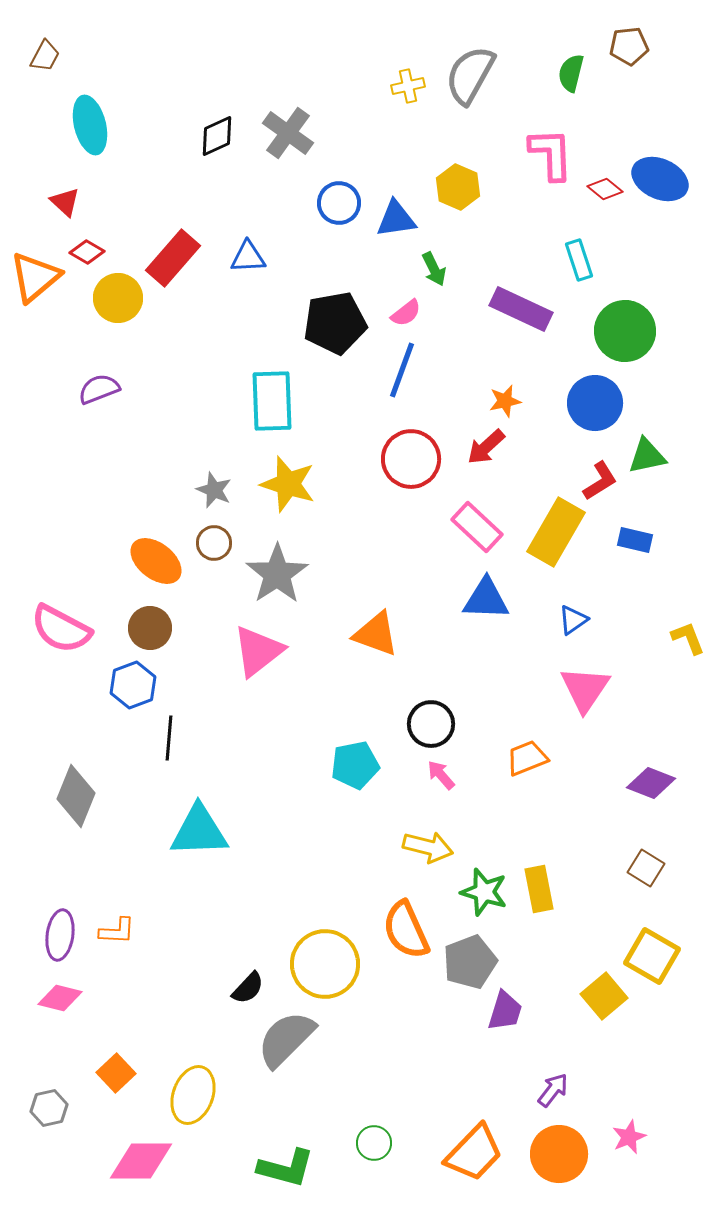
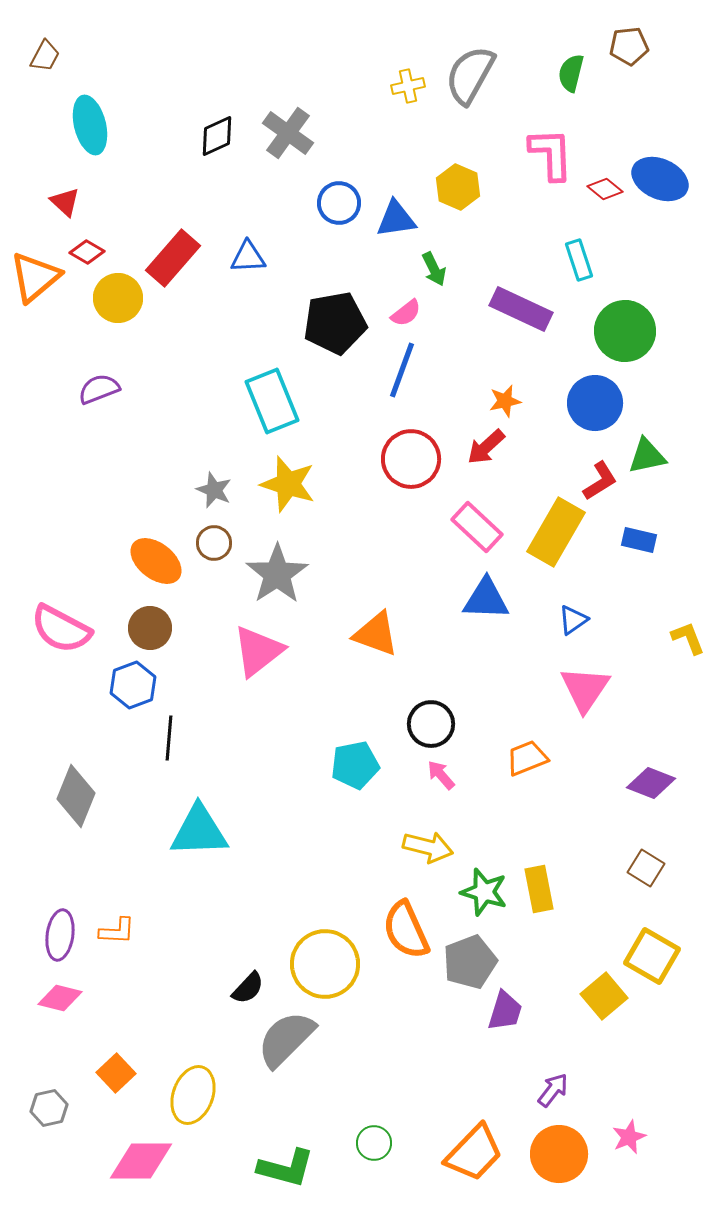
cyan rectangle at (272, 401): rotated 20 degrees counterclockwise
blue rectangle at (635, 540): moved 4 px right
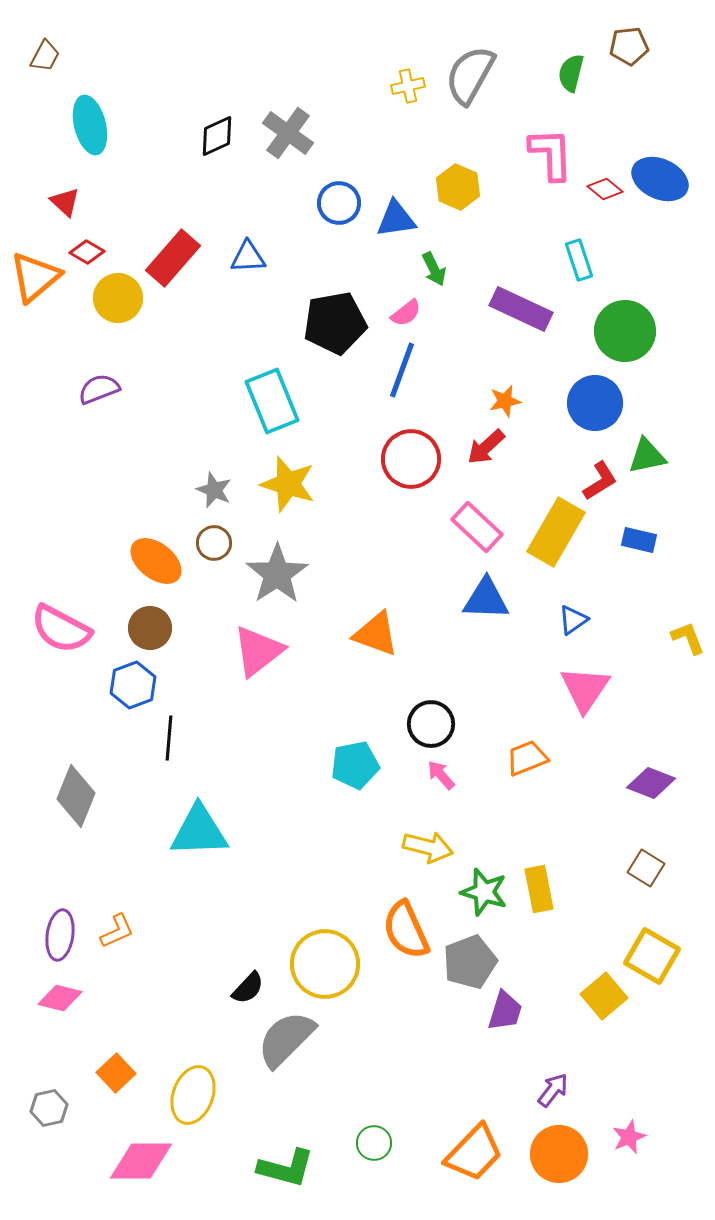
orange L-shape at (117, 931): rotated 27 degrees counterclockwise
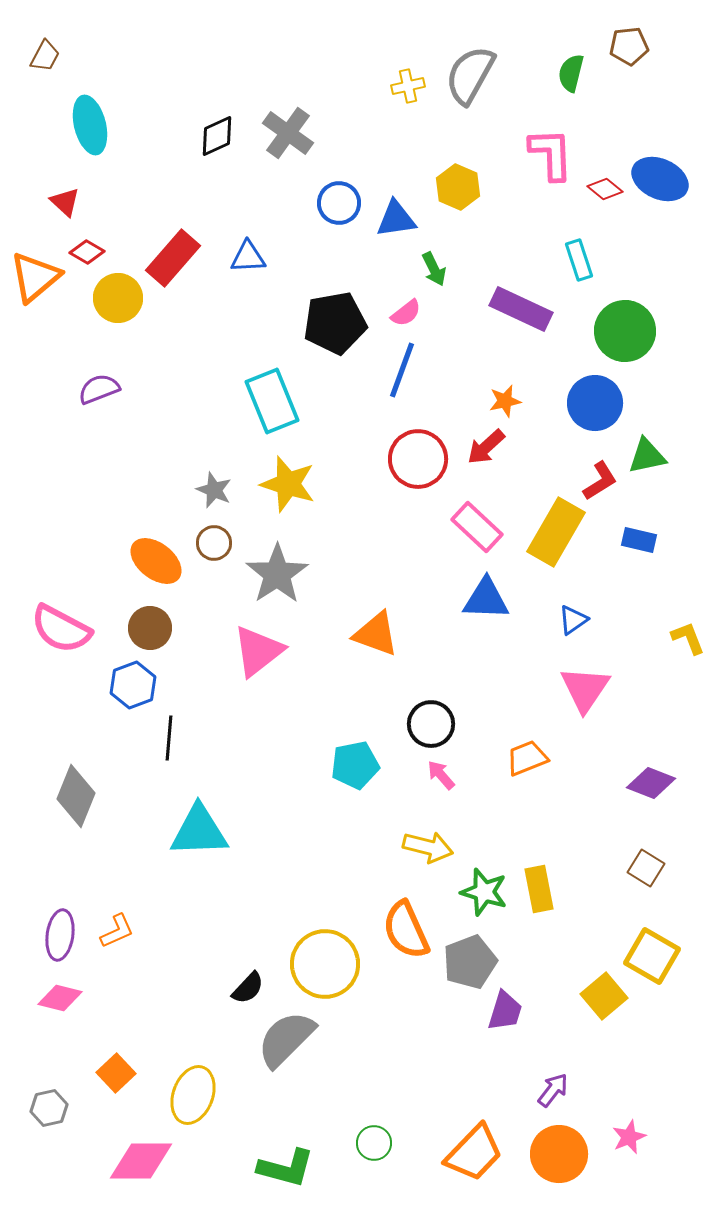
red circle at (411, 459): moved 7 px right
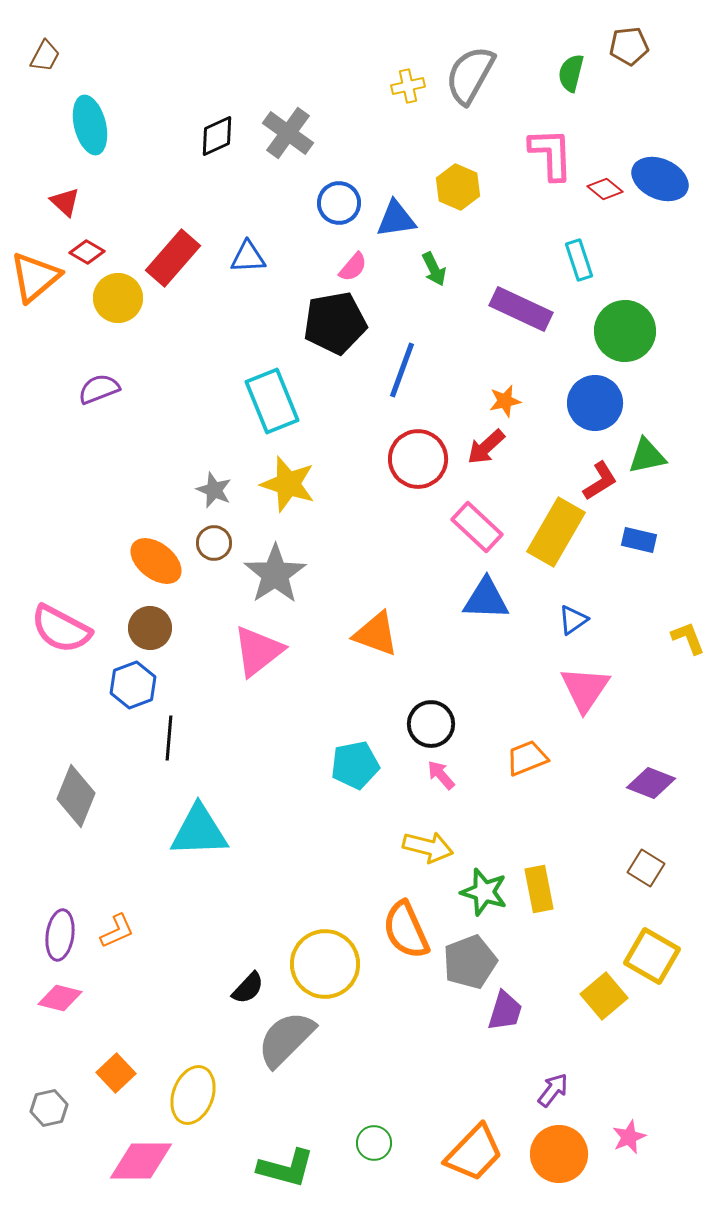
pink semicircle at (406, 313): moved 53 px left, 46 px up; rotated 12 degrees counterclockwise
gray star at (277, 574): moved 2 px left
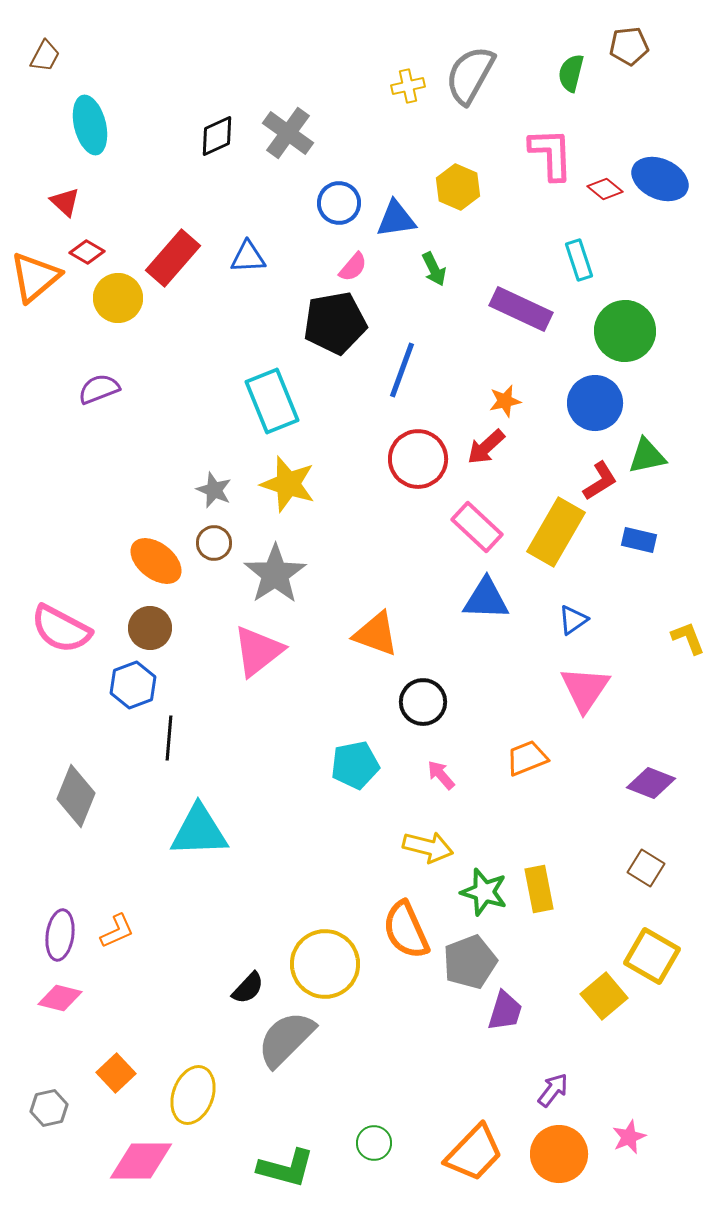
black circle at (431, 724): moved 8 px left, 22 px up
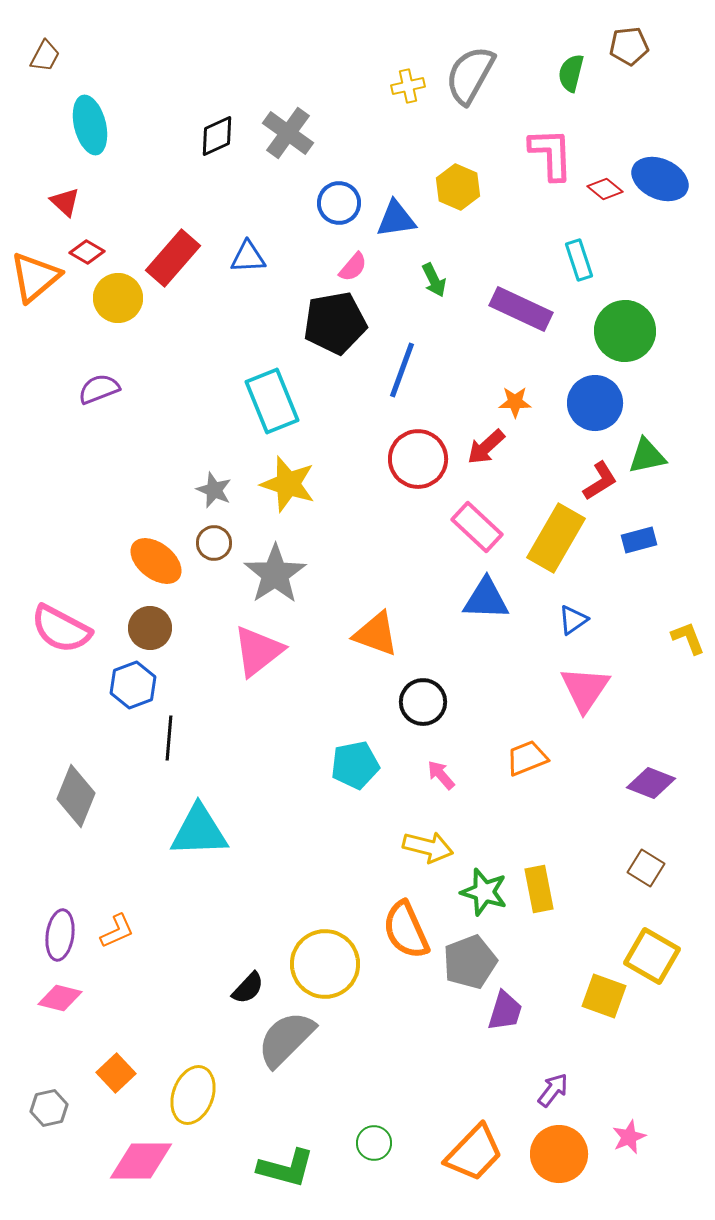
green arrow at (434, 269): moved 11 px down
orange star at (505, 401): moved 10 px right, 1 px down; rotated 12 degrees clockwise
yellow rectangle at (556, 532): moved 6 px down
blue rectangle at (639, 540): rotated 28 degrees counterclockwise
yellow square at (604, 996): rotated 30 degrees counterclockwise
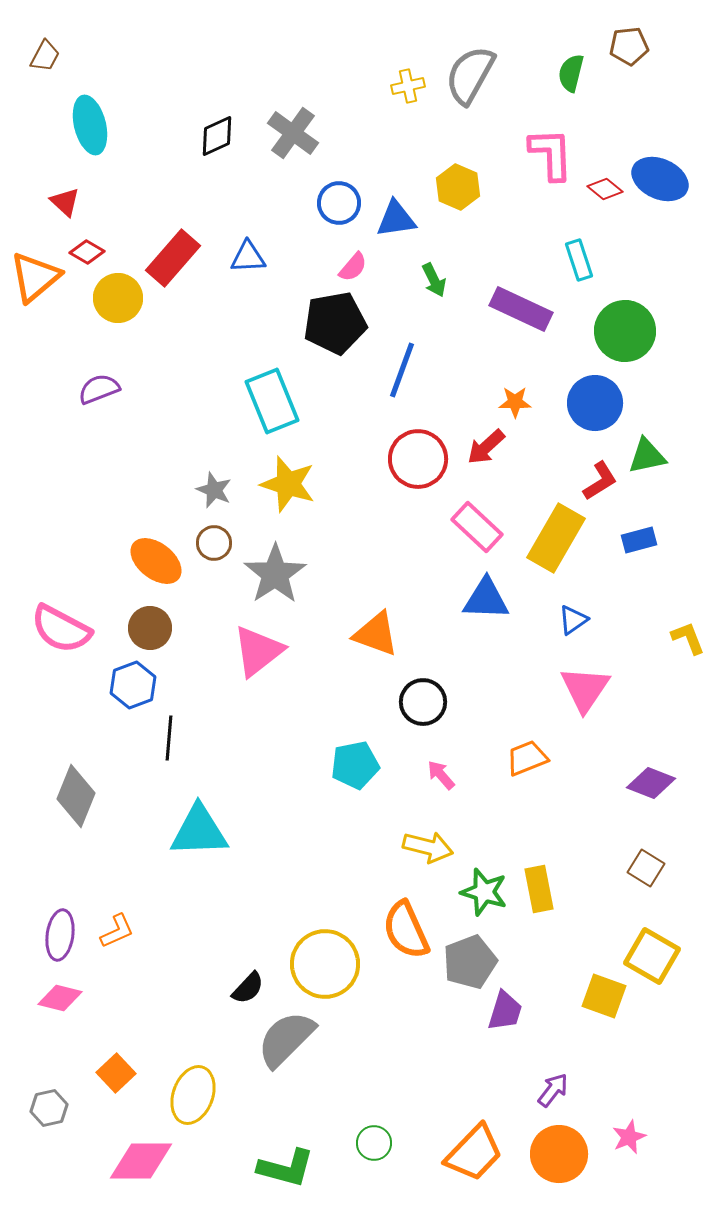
gray cross at (288, 133): moved 5 px right
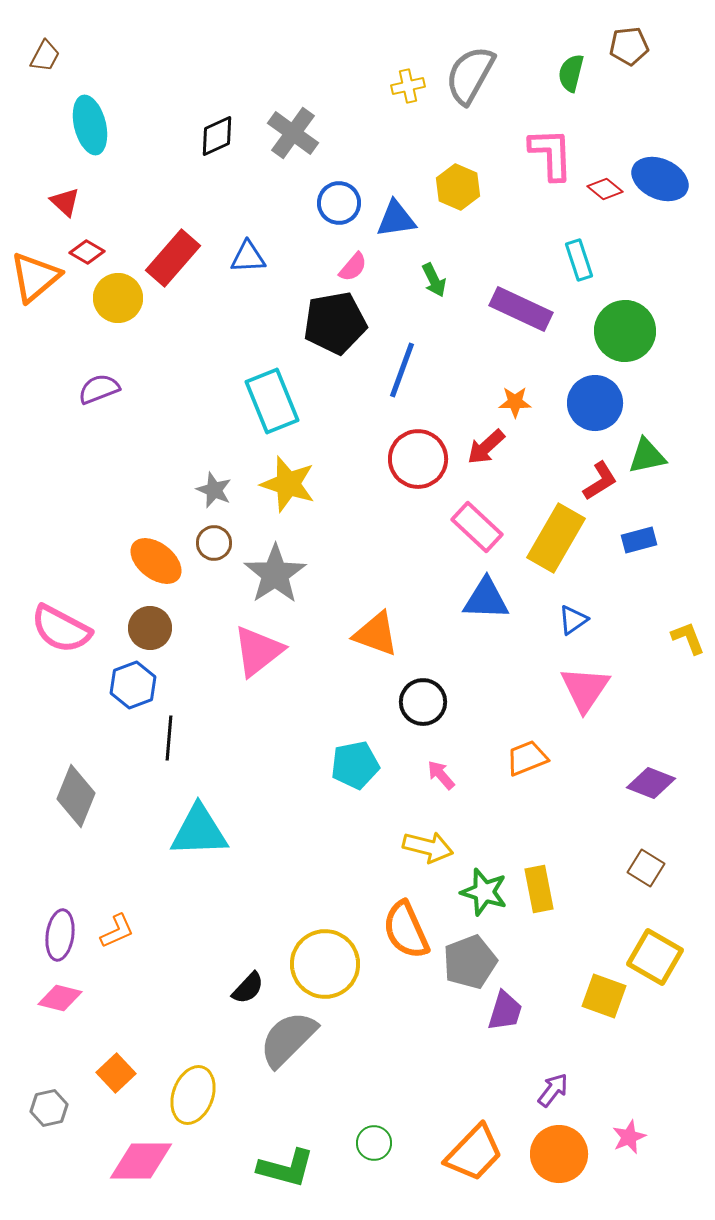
yellow square at (652, 956): moved 3 px right, 1 px down
gray semicircle at (286, 1039): moved 2 px right
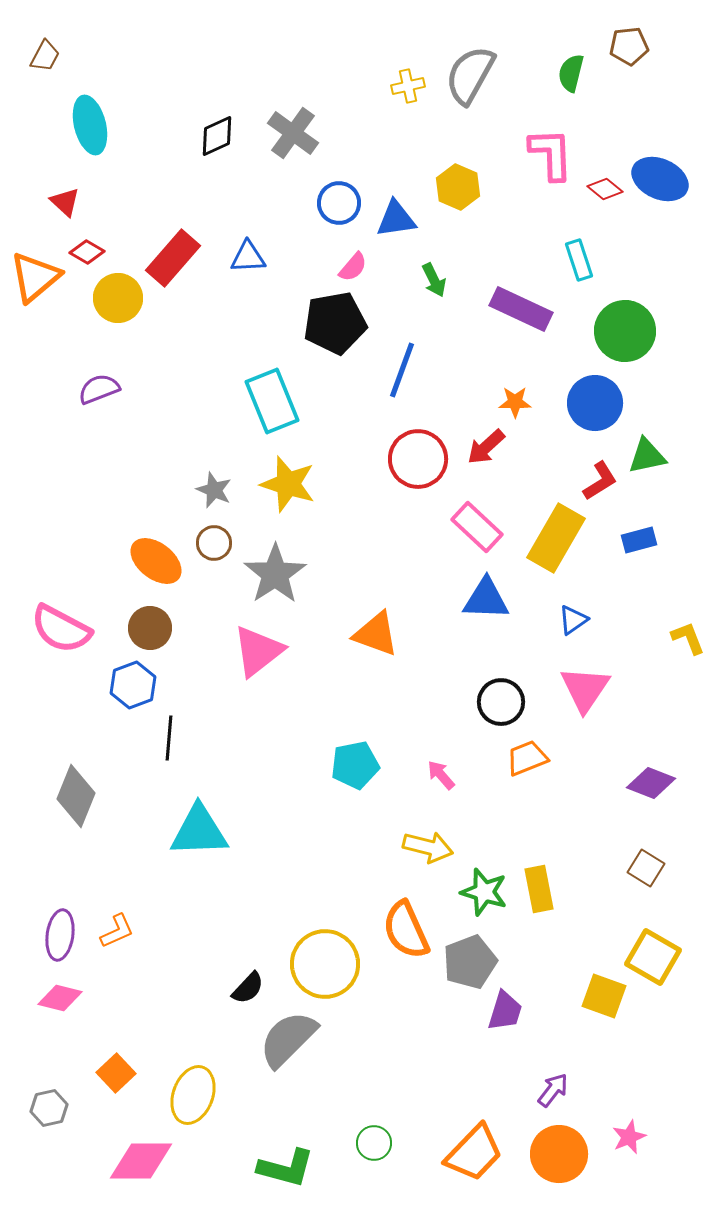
black circle at (423, 702): moved 78 px right
yellow square at (655, 957): moved 2 px left
